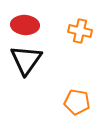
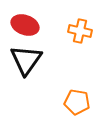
red ellipse: rotated 16 degrees clockwise
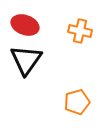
orange pentagon: rotated 25 degrees counterclockwise
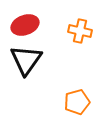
red ellipse: rotated 40 degrees counterclockwise
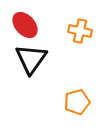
red ellipse: rotated 68 degrees clockwise
black triangle: moved 5 px right, 1 px up
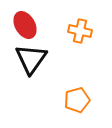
red ellipse: rotated 12 degrees clockwise
orange pentagon: moved 2 px up
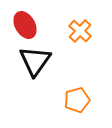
orange cross: rotated 30 degrees clockwise
black triangle: moved 4 px right, 2 px down
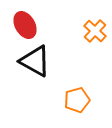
orange cross: moved 15 px right
black triangle: rotated 36 degrees counterclockwise
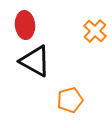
red ellipse: rotated 24 degrees clockwise
orange pentagon: moved 7 px left
